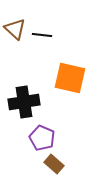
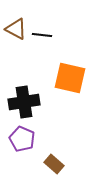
brown triangle: moved 1 px right; rotated 15 degrees counterclockwise
purple pentagon: moved 20 px left, 1 px down
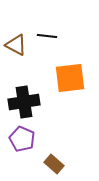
brown triangle: moved 16 px down
black line: moved 5 px right, 1 px down
orange square: rotated 20 degrees counterclockwise
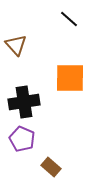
black line: moved 22 px right, 17 px up; rotated 36 degrees clockwise
brown triangle: rotated 20 degrees clockwise
orange square: rotated 8 degrees clockwise
brown rectangle: moved 3 px left, 3 px down
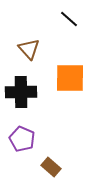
brown triangle: moved 13 px right, 4 px down
black cross: moved 3 px left, 10 px up; rotated 8 degrees clockwise
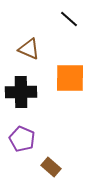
brown triangle: rotated 25 degrees counterclockwise
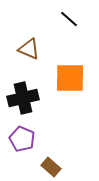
black cross: moved 2 px right, 6 px down; rotated 12 degrees counterclockwise
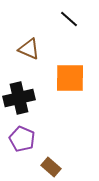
black cross: moved 4 px left
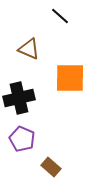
black line: moved 9 px left, 3 px up
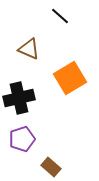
orange square: rotated 32 degrees counterclockwise
purple pentagon: rotated 30 degrees clockwise
